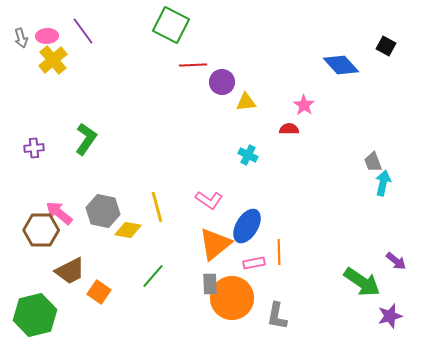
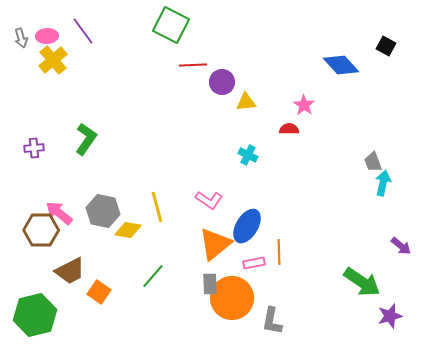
purple arrow: moved 5 px right, 15 px up
gray L-shape: moved 5 px left, 5 px down
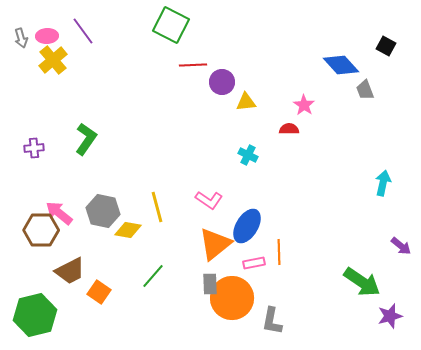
gray trapezoid: moved 8 px left, 72 px up
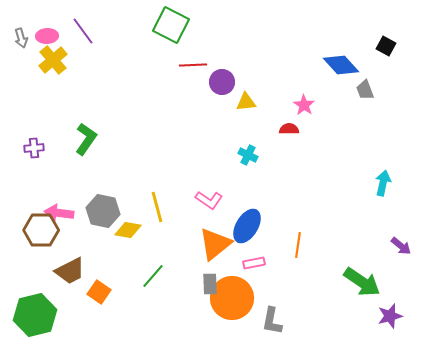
pink arrow: rotated 32 degrees counterclockwise
orange line: moved 19 px right, 7 px up; rotated 10 degrees clockwise
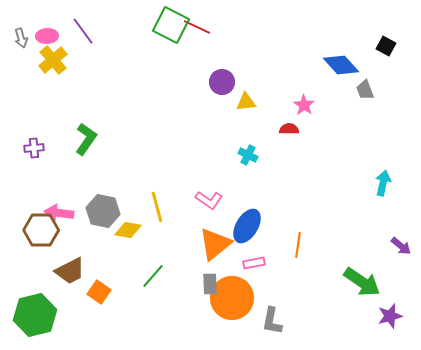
red line: moved 4 px right, 38 px up; rotated 28 degrees clockwise
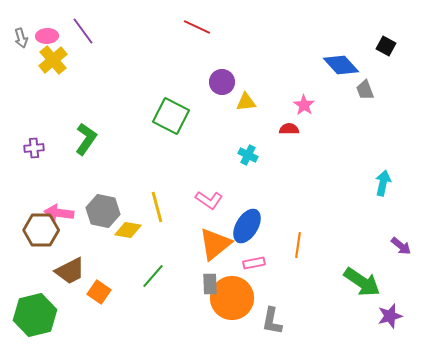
green square: moved 91 px down
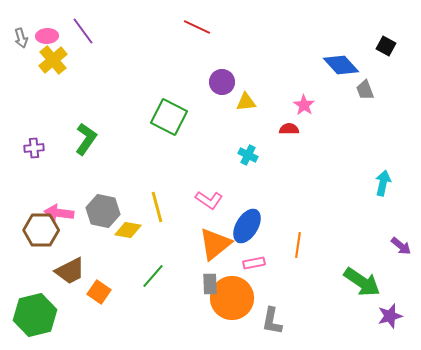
green square: moved 2 px left, 1 px down
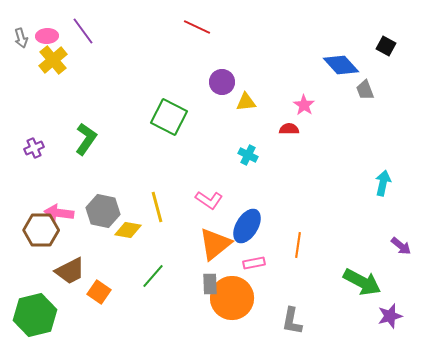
purple cross: rotated 18 degrees counterclockwise
green arrow: rotated 6 degrees counterclockwise
gray L-shape: moved 20 px right
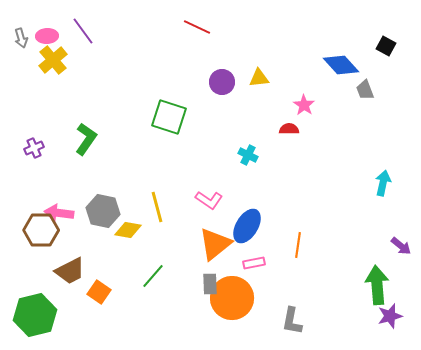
yellow triangle: moved 13 px right, 24 px up
green square: rotated 9 degrees counterclockwise
green arrow: moved 15 px right, 3 px down; rotated 123 degrees counterclockwise
